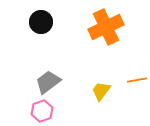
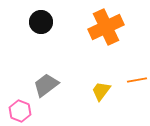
gray trapezoid: moved 2 px left, 3 px down
pink hexagon: moved 22 px left; rotated 20 degrees counterclockwise
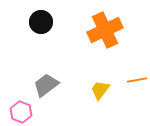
orange cross: moved 1 px left, 3 px down
yellow trapezoid: moved 1 px left, 1 px up
pink hexagon: moved 1 px right, 1 px down
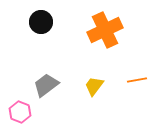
yellow trapezoid: moved 6 px left, 4 px up
pink hexagon: moved 1 px left
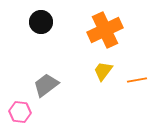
yellow trapezoid: moved 9 px right, 15 px up
pink hexagon: rotated 15 degrees counterclockwise
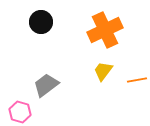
pink hexagon: rotated 10 degrees clockwise
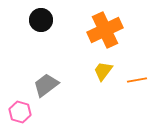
black circle: moved 2 px up
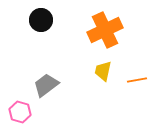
yellow trapezoid: rotated 25 degrees counterclockwise
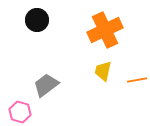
black circle: moved 4 px left
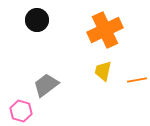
pink hexagon: moved 1 px right, 1 px up
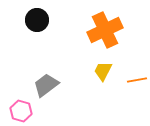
yellow trapezoid: rotated 15 degrees clockwise
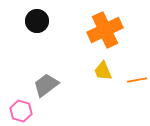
black circle: moved 1 px down
yellow trapezoid: rotated 50 degrees counterclockwise
